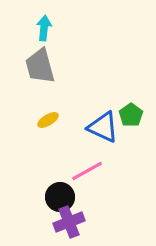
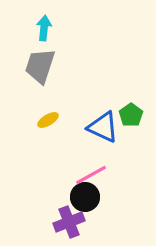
gray trapezoid: rotated 33 degrees clockwise
pink line: moved 4 px right, 4 px down
black circle: moved 25 px right
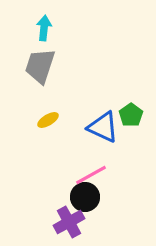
purple cross: rotated 8 degrees counterclockwise
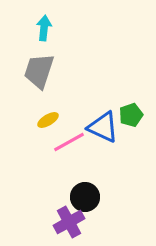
gray trapezoid: moved 1 px left, 5 px down
green pentagon: rotated 15 degrees clockwise
pink line: moved 22 px left, 33 px up
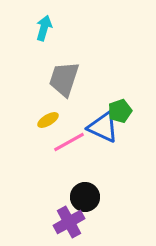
cyan arrow: rotated 10 degrees clockwise
gray trapezoid: moved 25 px right, 8 px down
green pentagon: moved 11 px left, 4 px up
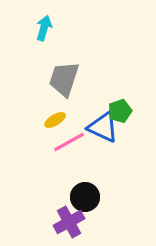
yellow ellipse: moved 7 px right
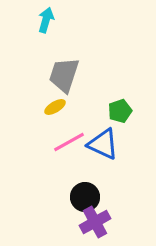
cyan arrow: moved 2 px right, 8 px up
gray trapezoid: moved 4 px up
yellow ellipse: moved 13 px up
blue triangle: moved 17 px down
purple cross: moved 26 px right
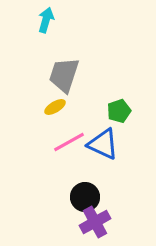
green pentagon: moved 1 px left
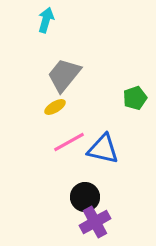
gray trapezoid: rotated 21 degrees clockwise
green pentagon: moved 16 px right, 13 px up
blue triangle: moved 5 px down; rotated 12 degrees counterclockwise
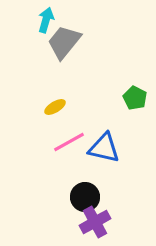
gray trapezoid: moved 33 px up
green pentagon: rotated 25 degrees counterclockwise
blue triangle: moved 1 px right, 1 px up
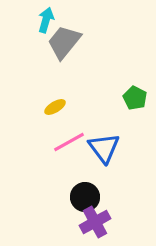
blue triangle: rotated 40 degrees clockwise
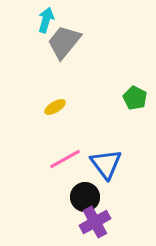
pink line: moved 4 px left, 17 px down
blue triangle: moved 2 px right, 16 px down
